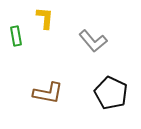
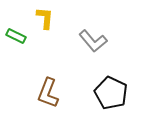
green rectangle: rotated 54 degrees counterclockwise
brown L-shape: rotated 100 degrees clockwise
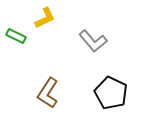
yellow L-shape: rotated 60 degrees clockwise
brown L-shape: rotated 12 degrees clockwise
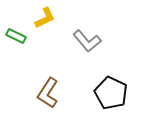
gray L-shape: moved 6 px left
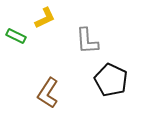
gray L-shape: rotated 36 degrees clockwise
black pentagon: moved 13 px up
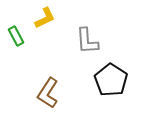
green rectangle: rotated 36 degrees clockwise
black pentagon: rotated 8 degrees clockwise
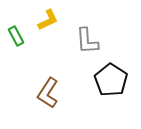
yellow L-shape: moved 3 px right, 2 px down
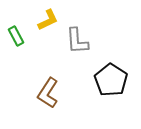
gray L-shape: moved 10 px left
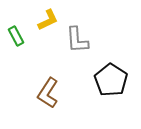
gray L-shape: moved 1 px up
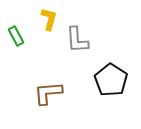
yellow L-shape: moved 1 px right, 1 px up; rotated 50 degrees counterclockwise
brown L-shape: rotated 52 degrees clockwise
